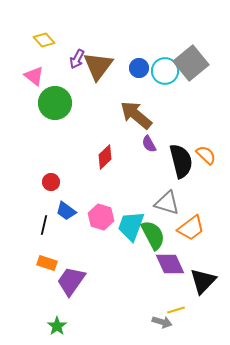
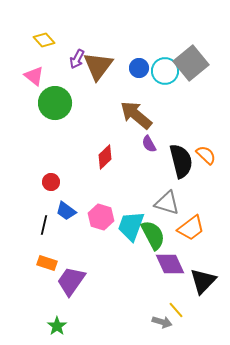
yellow line: rotated 66 degrees clockwise
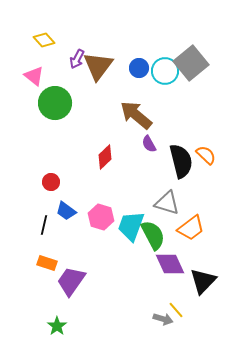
gray arrow: moved 1 px right, 3 px up
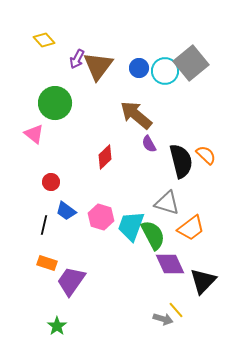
pink triangle: moved 58 px down
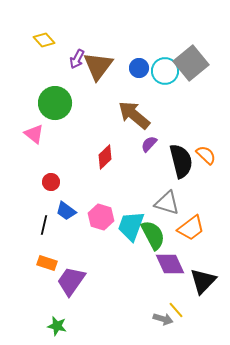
brown arrow: moved 2 px left
purple semicircle: rotated 72 degrees clockwise
green star: rotated 24 degrees counterclockwise
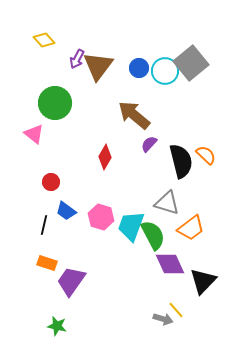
red diamond: rotated 15 degrees counterclockwise
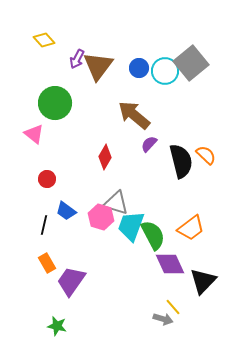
red circle: moved 4 px left, 3 px up
gray triangle: moved 51 px left
orange rectangle: rotated 42 degrees clockwise
yellow line: moved 3 px left, 3 px up
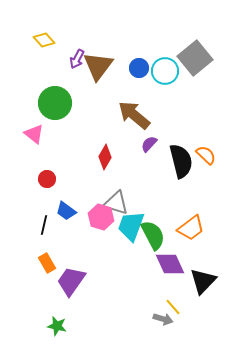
gray square: moved 4 px right, 5 px up
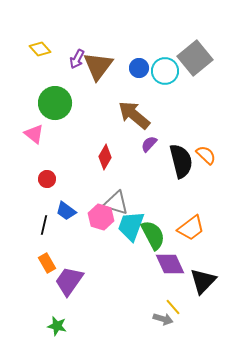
yellow diamond: moved 4 px left, 9 px down
purple trapezoid: moved 2 px left
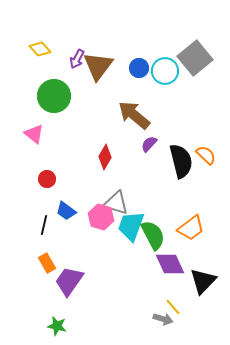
green circle: moved 1 px left, 7 px up
